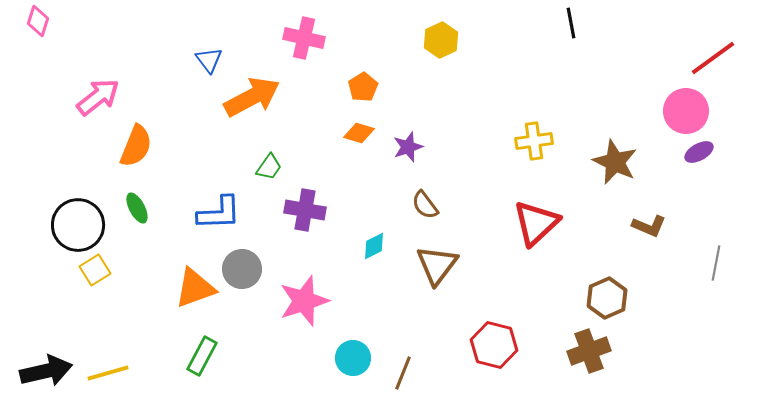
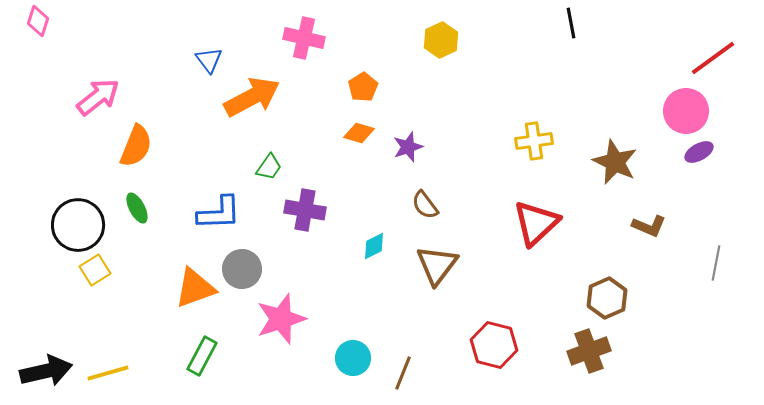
pink star: moved 23 px left, 18 px down
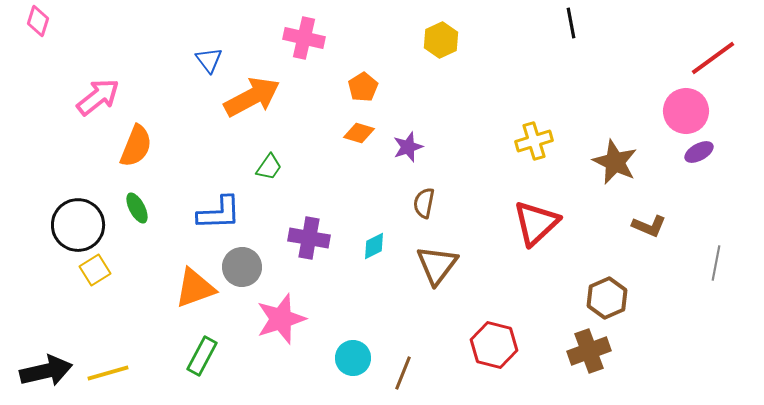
yellow cross: rotated 9 degrees counterclockwise
brown semicircle: moved 1 px left, 2 px up; rotated 48 degrees clockwise
purple cross: moved 4 px right, 28 px down
gray circle: moved 2 px up
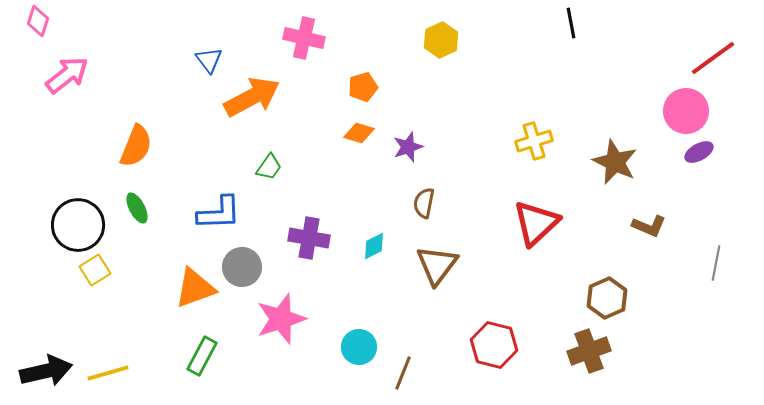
orange pentagon: rotated 16 degrees clockwise
pink arrow: moved 31 px left, 22 px up
cyan circle: moved 6 px right, 11 px up
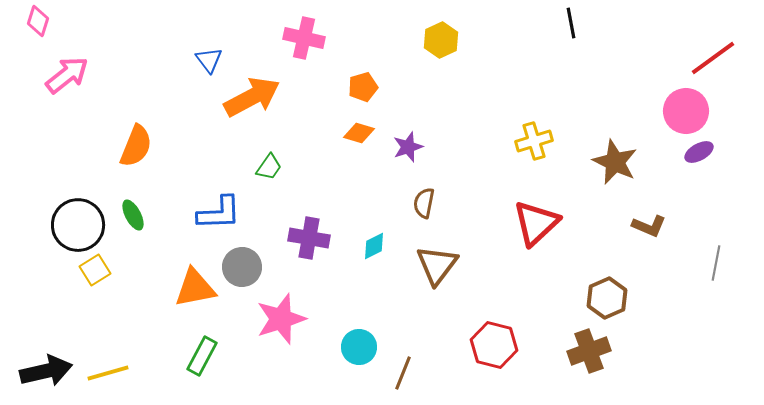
green ellipse: moved 4 px left, 7 px down
orange triangle: rotated 9 degrees clockwise
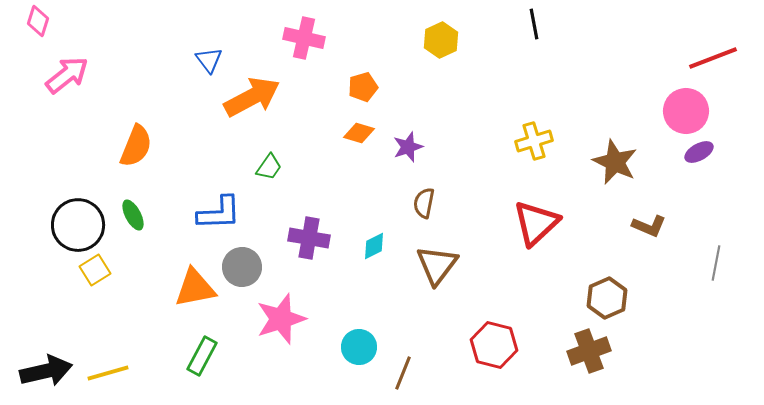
black line: moved 37 px left, 1 px down
red line: rotated 15 degrees clockwise
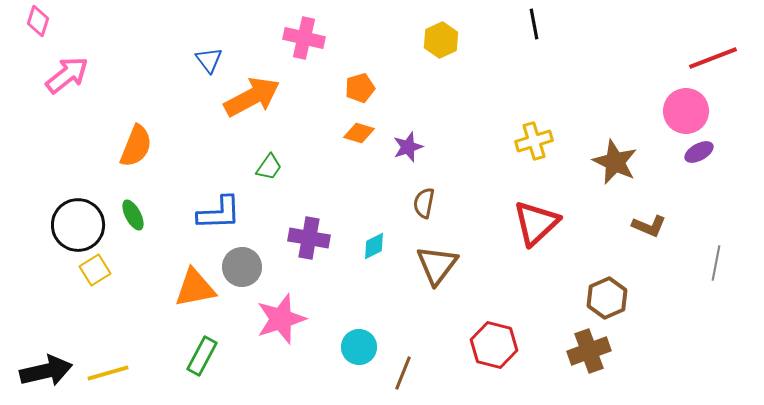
orange pentagon: moved 3 px left, 1 px down
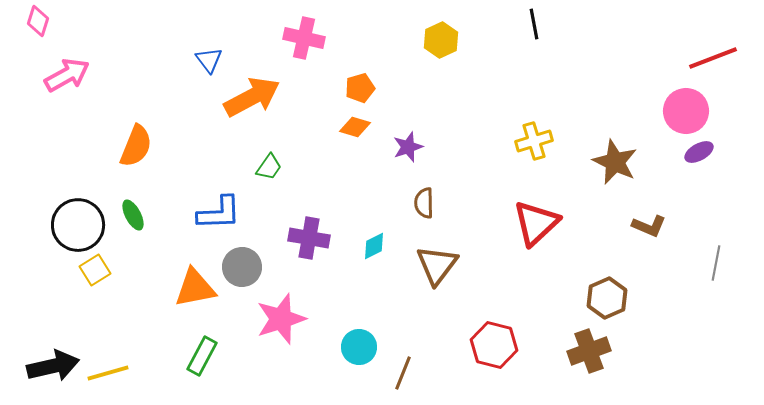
pink arrow: rotated 9 degrees clockwise
orange diamond: moved 4 px left, 6 px up
brown semicircle: rotated 12 degrees counterclockwise
black arrow: moved 7 px right, 5 px up
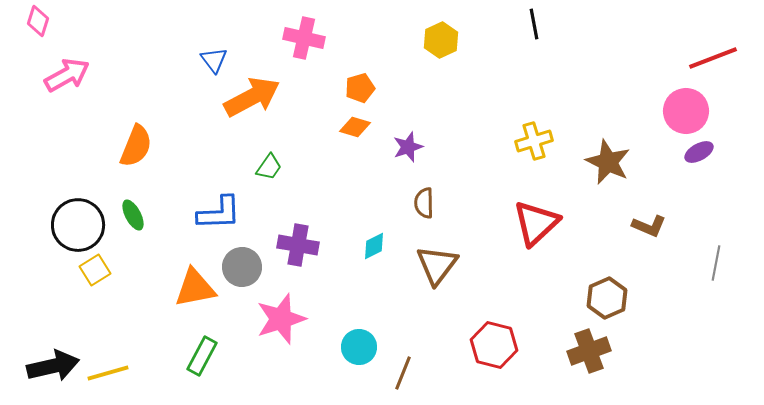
blue triangle: moved 5 px right
brown star: moved 7 px left
purple cross: moved 11 px left, 7 px down
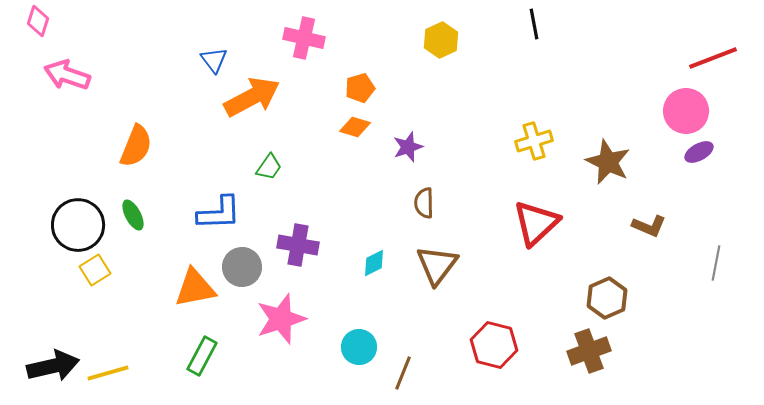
pink arrow: rotated 132 degrees counterclockwise
cyan diamond: moved 17 px down
